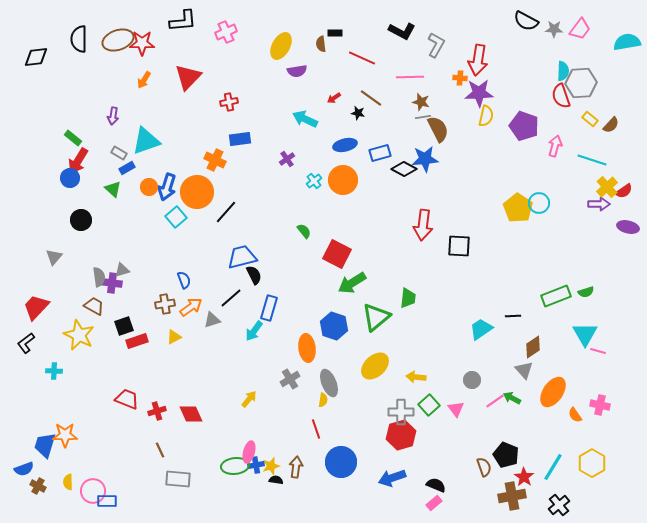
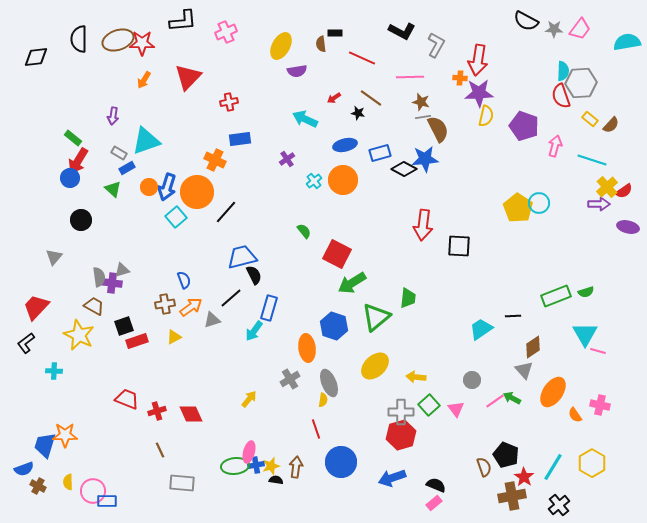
gray rectangle at (178, 479): moved 4 px right, 4 px down
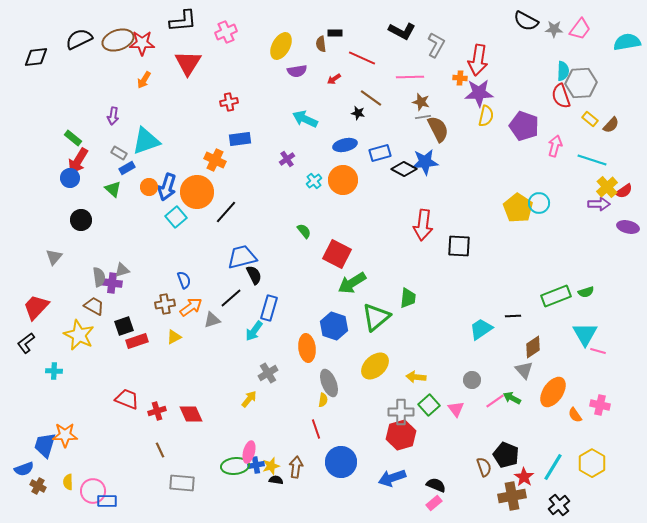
black semicircle at (79, 39): rotated 64 degrees clockwise
red triangle at (188, 77): moved 14 px up; rotated 12 degrees counterclockwise
red arrow at (334, 98): moved 19 px up
blue star at (425, 159): moved 3 px down
gray cross at (290, 379): moved 22 px left, 6 px up
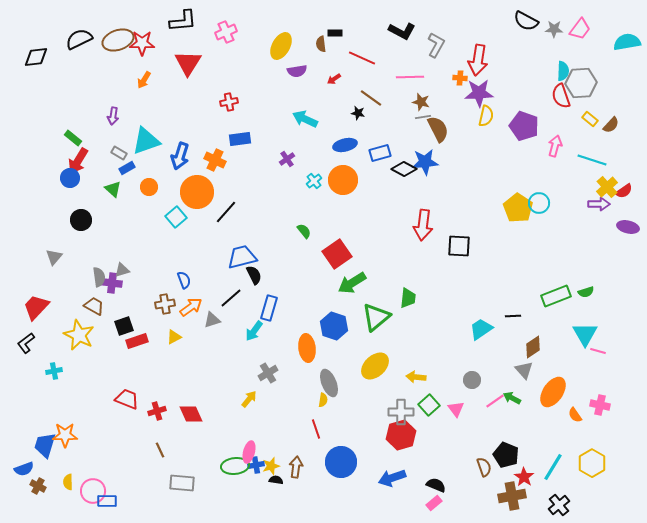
blue arrow at (167, 187): moved 13 px right, 31 px up
red square at (337, 254): rotated 28 degrees clockwise
cyan cross at (54, 371): rotated 14 degrees counterclockwise
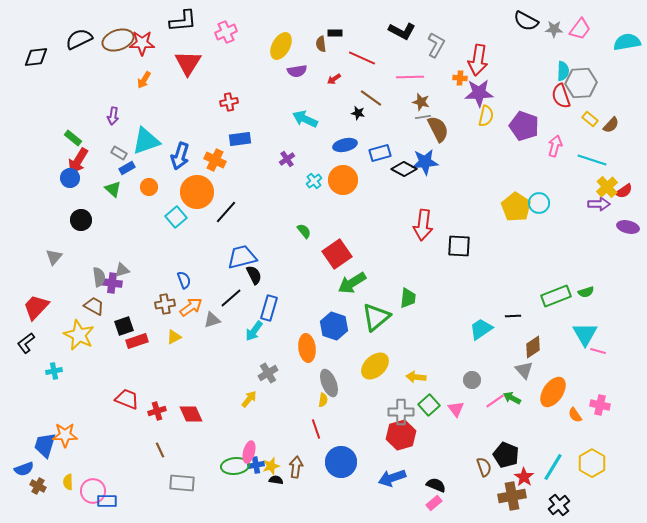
yellow pentagon at (518, 208): moved 2 px left, 1 px up
